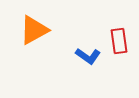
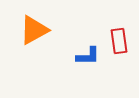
blue L-shape: rotated 35 degrees counterclockwise
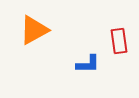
blue L-shape: moved 8 px down
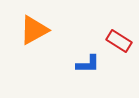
red rectangle: rotated 50 degrees counterclockwise
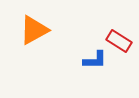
blue L-shape: moved 7 px right, 4 px up
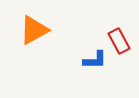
red rectangle: rotated 30 degrees clockwise
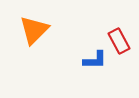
orange triangle: rotated 16 degrees counterclockwise
